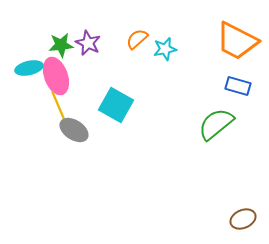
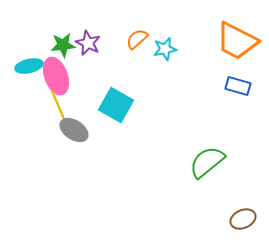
green star: moved 2 px right
cyan ellipse: moved 2 px up
green semicircle: moved 9 px left, 38 px down
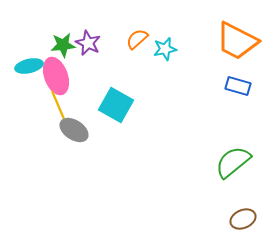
green semicircle: moved 26 px right
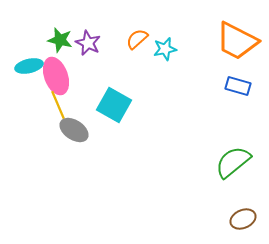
green star: moved 3 px left, 5 px up; rotated 20 degrees clockwise
cyan square: moved 2 px left
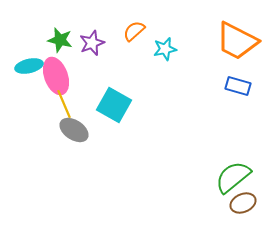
orange semicircle: moved 3 px left, 8 px up
purple star: moved 4 px right; rotated 25 degrees clockwise
yellow line: moved 6 px right, 1 px up
green semicircle: moved 15 px down
brown ellipse: moved 16 px up
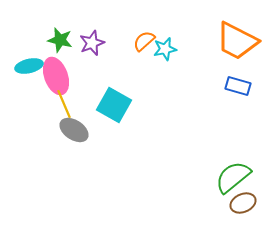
orange semicircle: moved 10 px right, 10 px down
